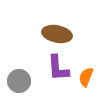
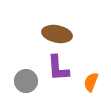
orange semicircle: moved 5 px right, 5 px down
gray circle: moved 7 px right
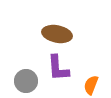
orange semicircle: moved 3 px down
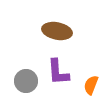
brown ellipse: moved 3 px up
purple L-shape: moved 4 px down
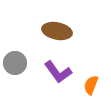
purple L-shape: rotated 32 degrees counterclockwise
gray circle: moved 11 px left, 18 px up
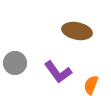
brown ellipse: moved 20 px right
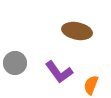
purple L-shape: moved 1 px right
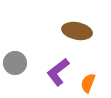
purple L-shape: moved 1 px left; rotated 88 degrees clockwise
orange semicircle: moved 3 px left, 2 px up
